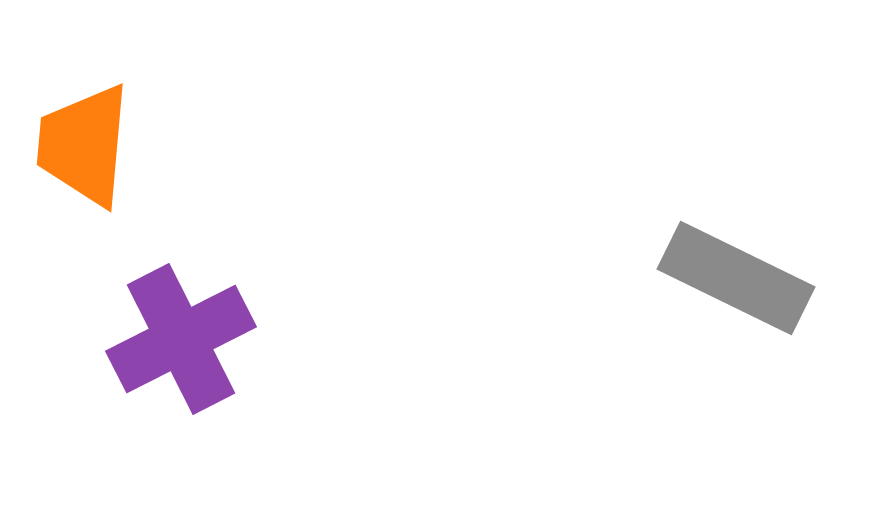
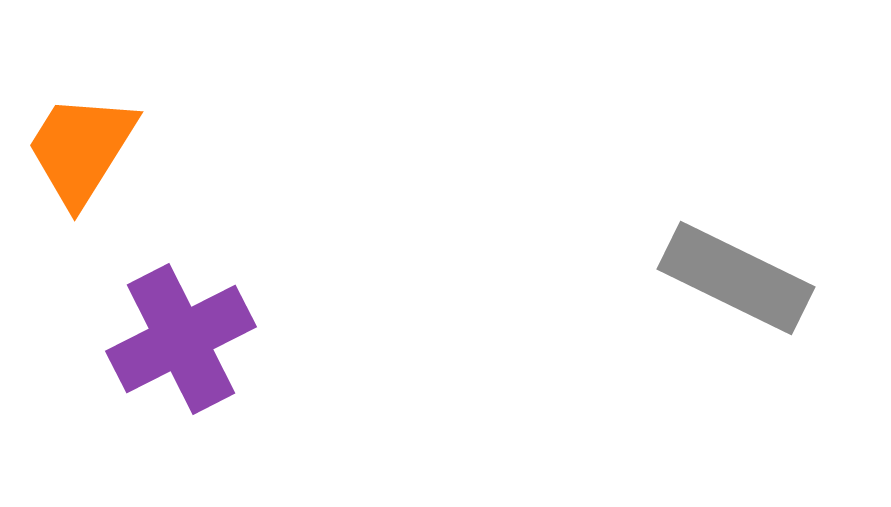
orange trapezoid: moved 3 px left, 4 px down; rotated 27 degrees clockwise
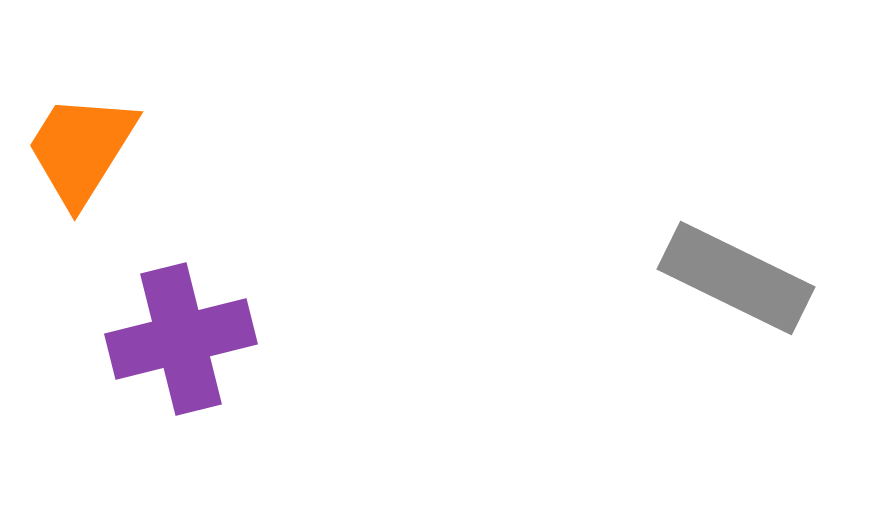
purple cross: rotated 13 degrees clockwise
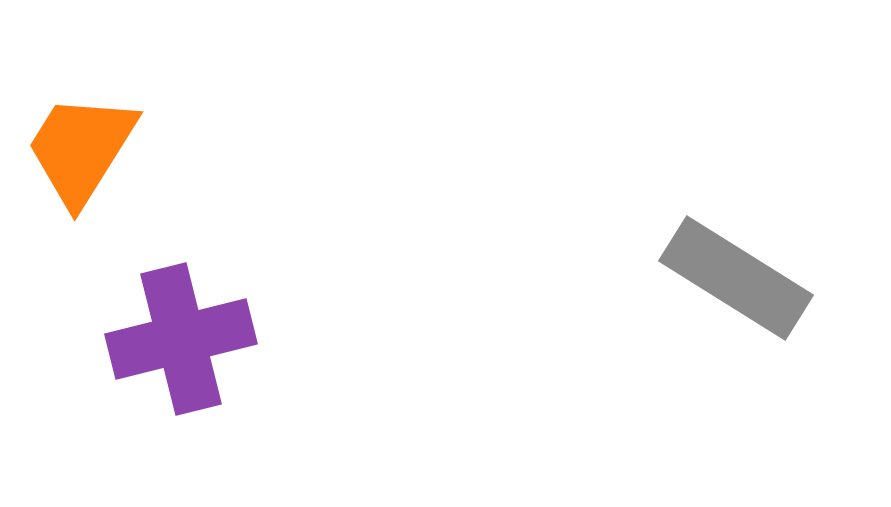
gray rectangle: rotated 6 degrees clockwise
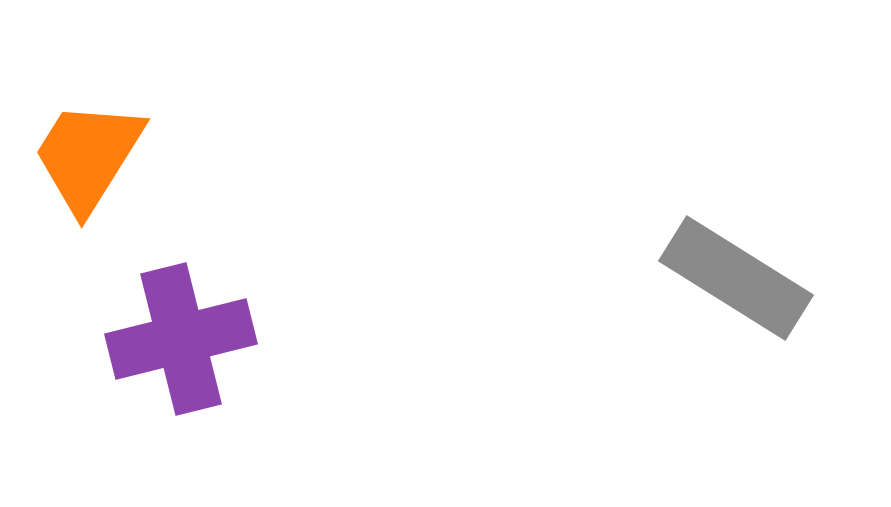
orange trapezoid: moved 7 px right, 7 px down
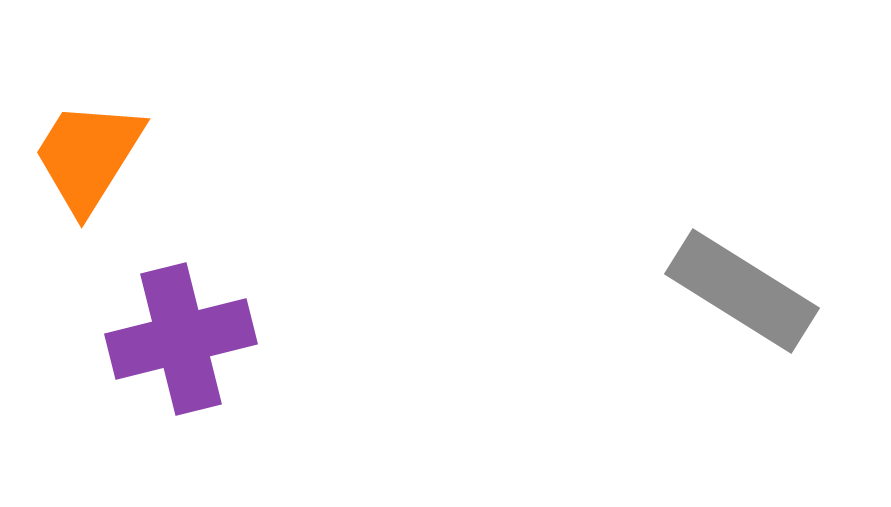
gray rectangle: moved 6 px right, 13 px down
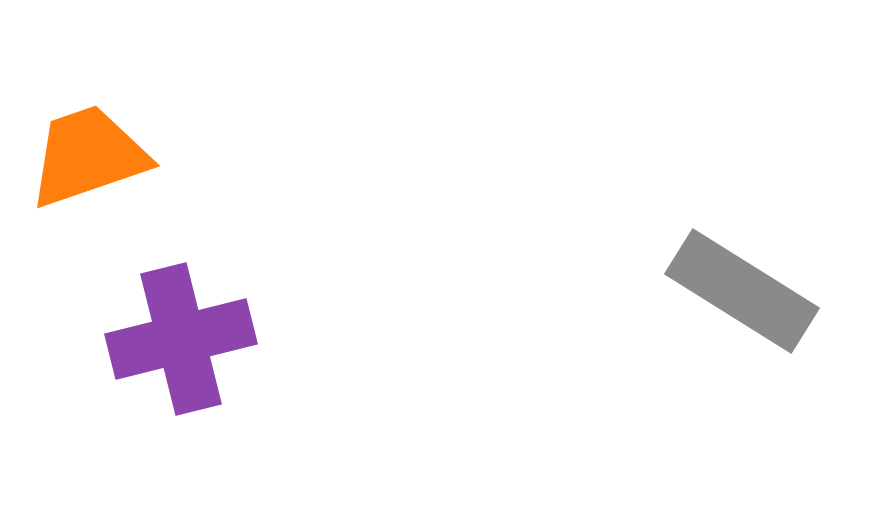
orange trapezoid: rotated 39 degrees clockwise
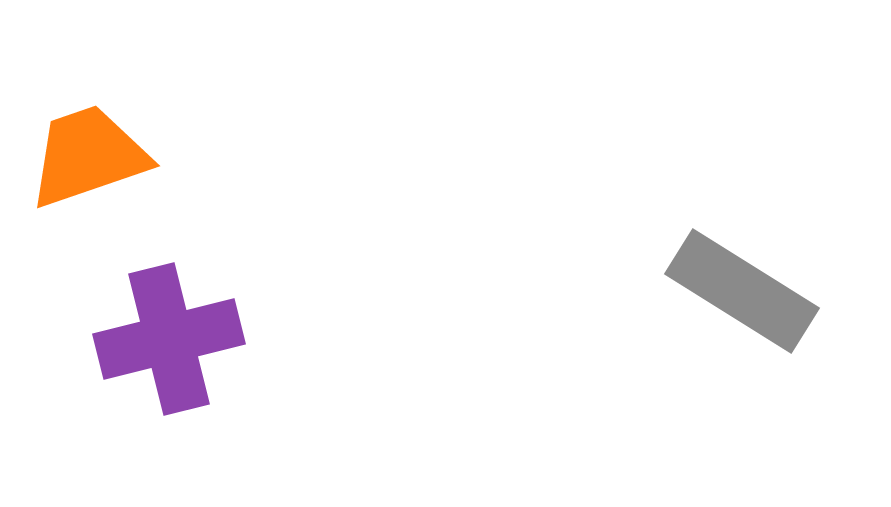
purple cross: moved 12 px left
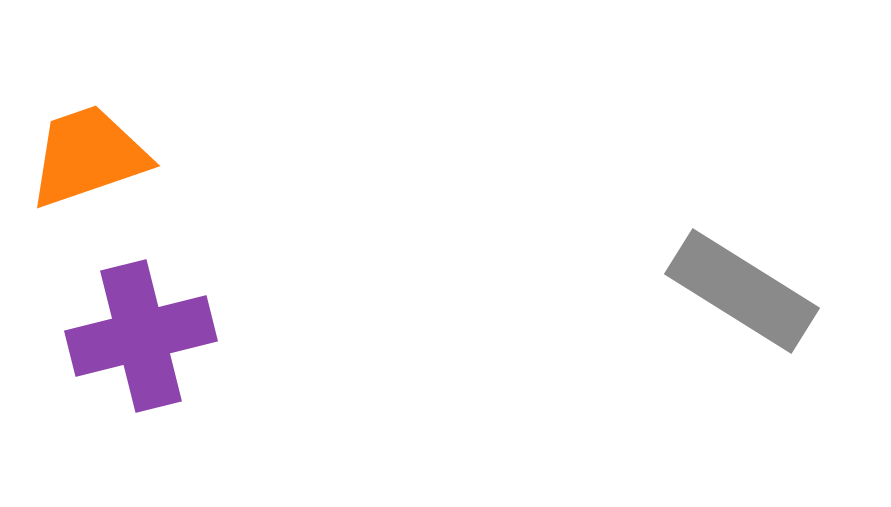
purple cross: moved 28 px left, 3 px up
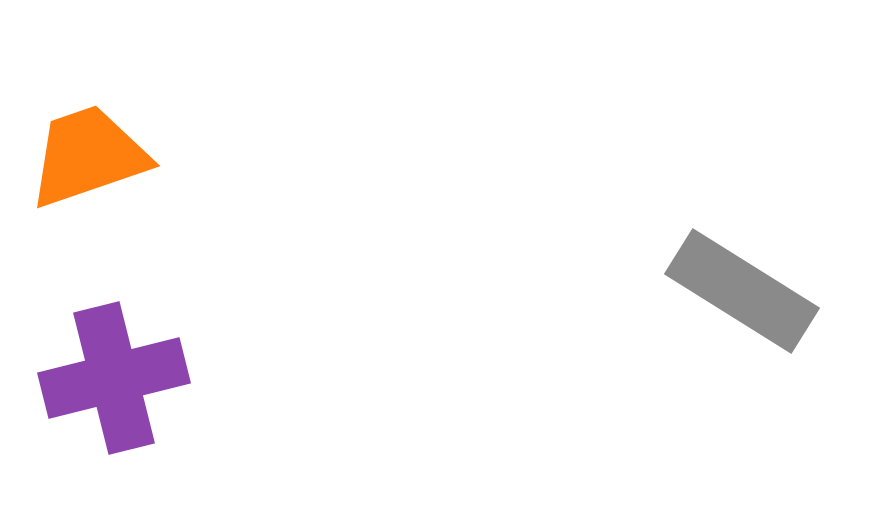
purple cross: moved 27 px left, 42 px down
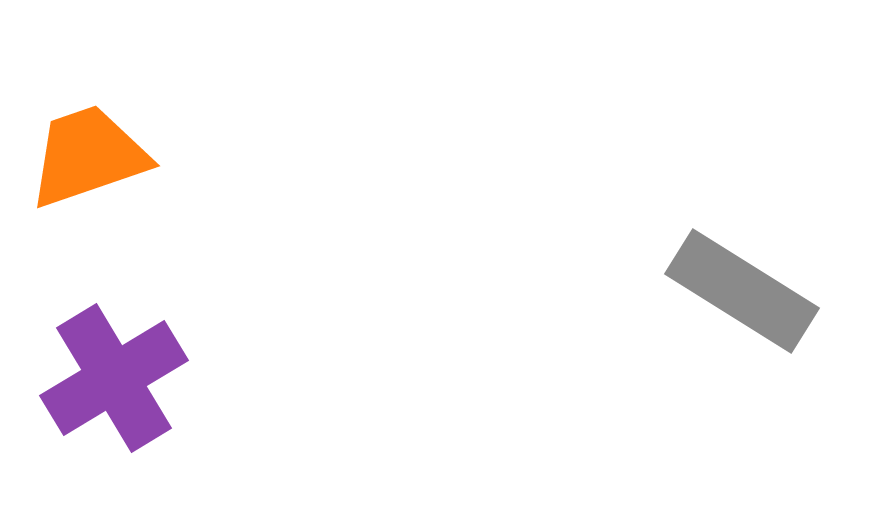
purple cross: rotated 17 degrees counterclockwise
